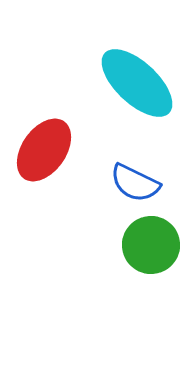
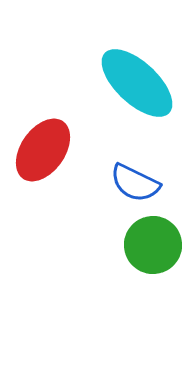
red ellipse: moved 1 px left
green circle: moved 2 px right
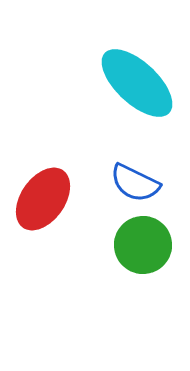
red ellipse: moved 49 px down
green circle: moved 10 px left
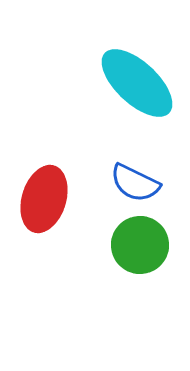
red ellipse: moved 1 px right; rotated 18 degrees counterclockwise
green circle: moved 3 px left
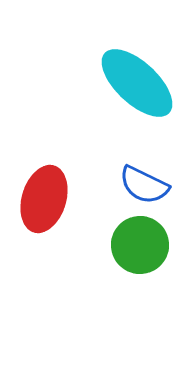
blue semicircle: moved 9 px right, 2 px down
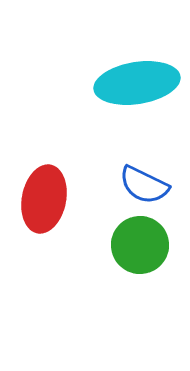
cyan ellipse: rotated 52 degrees counterclockwise
red ellipse: rotated 6 degrees counterclockwise
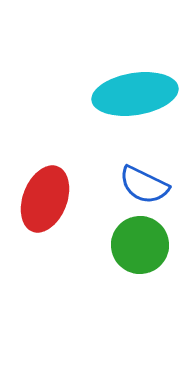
cyan ellipse: moved 2 px left, 11 px down
red ellipse: moved 1 px right; rotated 10 degrees clockwise
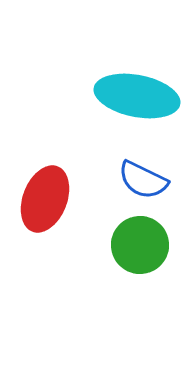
cyan ellipse: moved 2 px right, 2 px down; rotated 20 degrees clockwise
blue semicircle: moved 1 px left, 5 px up
